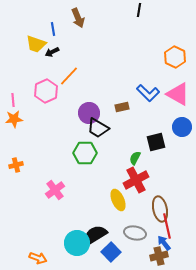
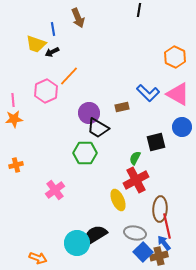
brown ellipse: rotated 15 degrees clockwise
blue square: moved 32 px right
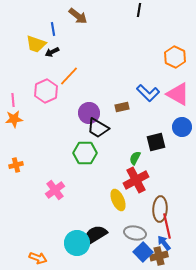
brown arrow: moved 2 px up; rotated 30 degrees counterclockwise
